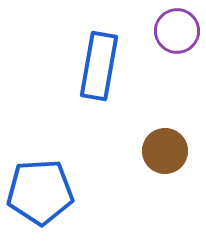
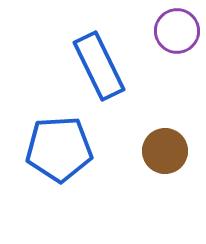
blue rectangle: rotated 36 degrees counterclockwise
blue pentagon: moved 19 px right, 43 px up
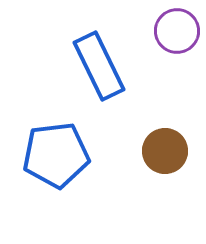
blue pentagon: moved 3 px left, 6 px down; rotated 4 degrees counterclockwise
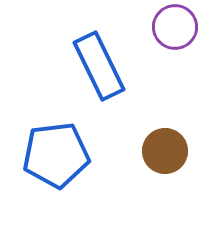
purple circle: moved 2 px left, 4 px up
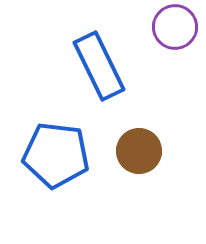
brown circle: moved 26 px left
blue pentagon: rotated 14 degrees clockwise
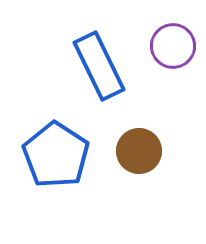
purple circle: moved 2 px left, 19 px down
blue pentagon: rotated 26 degrees clockwise
